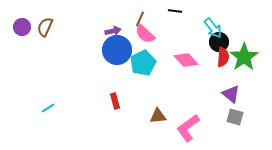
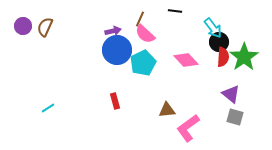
purple circle: moved 1 px right, 1 px up
brown triangle: moved 9 px right, 6 px up
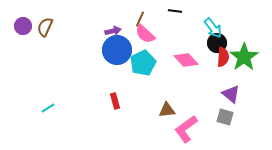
black circle: moved 2 px left, 1 px down
gray square: moved 10 px left
pink L-shape: moved 2 px left, 1 px down
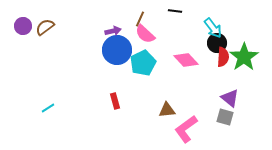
brown semicircle: rotated 30 degrees clockwise
purple triangle: moved 1 px left, 4 px down
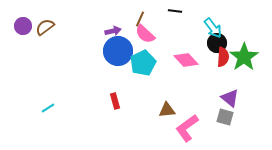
blue circle: moved 1 px right, 1 px down
pink L-shape: moved 1 px right, 1 px up
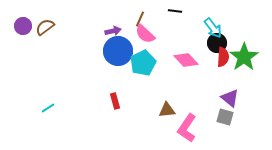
pink L-shape: rotated 20 degrees counterclockwise
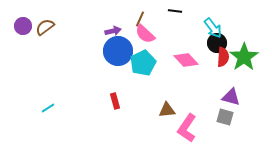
purple triangle: moved 1 px right, 1 px up; rotated 24 degrees counterclockwise
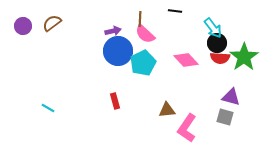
brown line: rotated 21 degrees counterclockwise
brown semicircle: moved 7 px right, 4 px up
red semicircle: moved 3 px left, 1 px down; rotated 90 degrees clockwise
cyan line: rotated 64 degrees clockwise
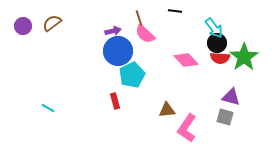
brown line: moved 1 px left, 1 px up; rotated 21 degrees counterclockwise
cyan arrow: moved 1 px right
cyan pentagon: moved 11 px left, 12 px down
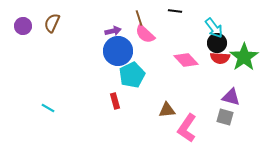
brown semicircle: rotated 30 degrees counterclockwise
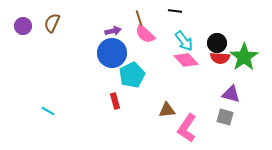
cyan arrow: moved 30 px left, 13 px down
blue circle: moved 6 px left, 2 px down
purple triangle: moved 3 px up
cyan line: moved 3 px down
